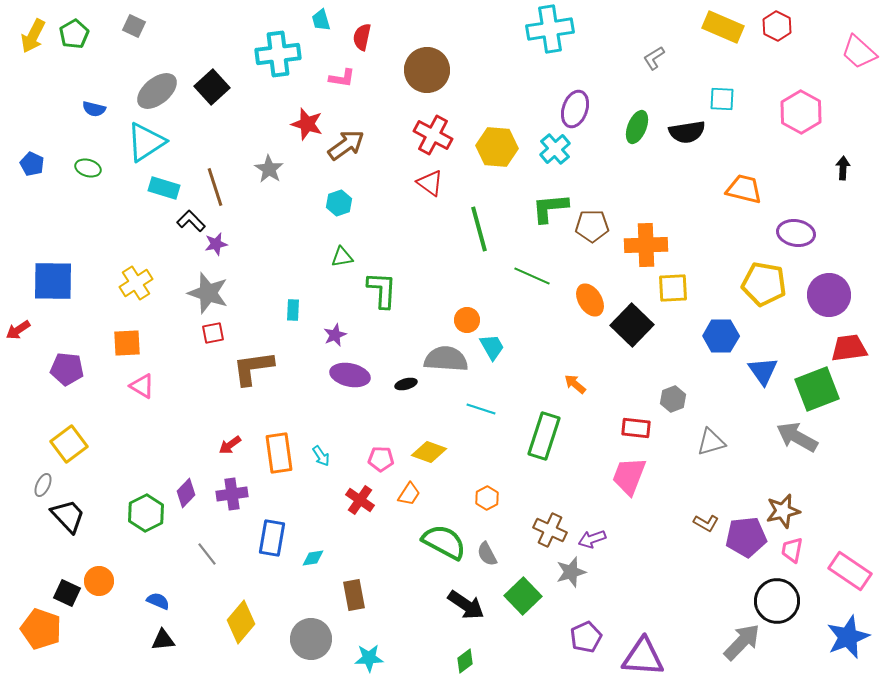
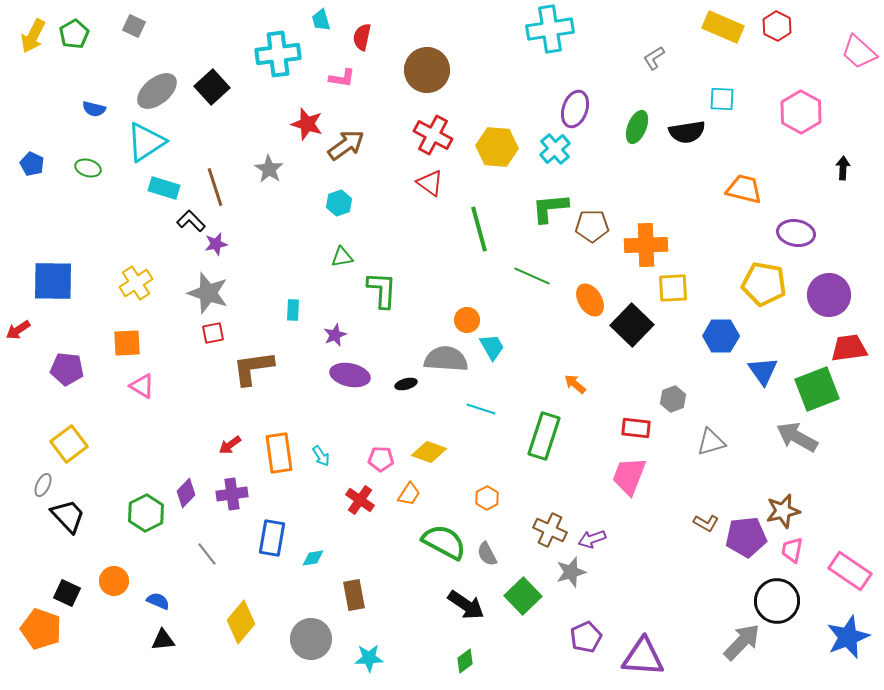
orange circle at (99, 581): moved 15 px right
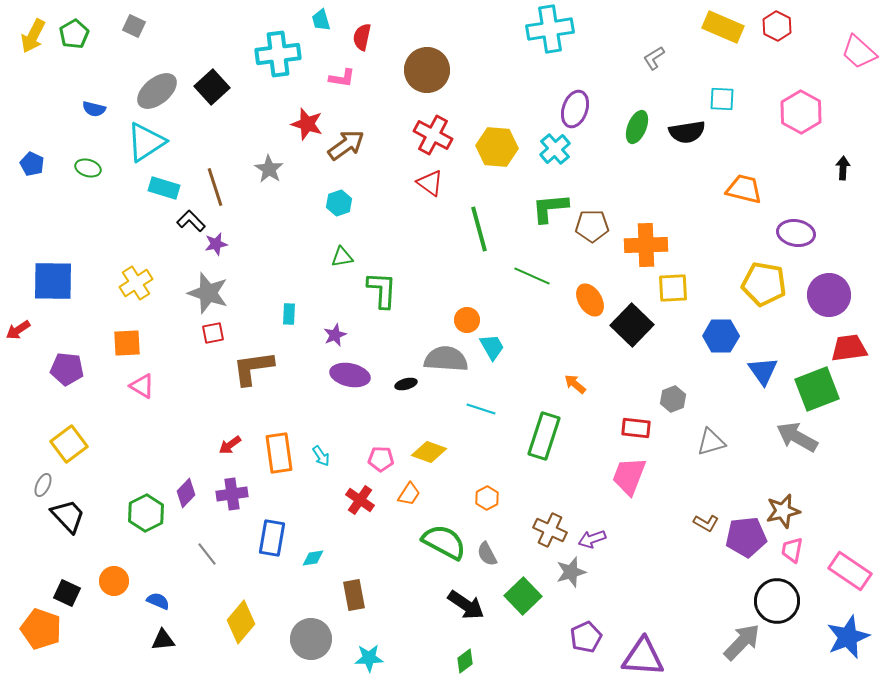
cyan rectangle at (293, 310): moved 4 px left, 4 px down
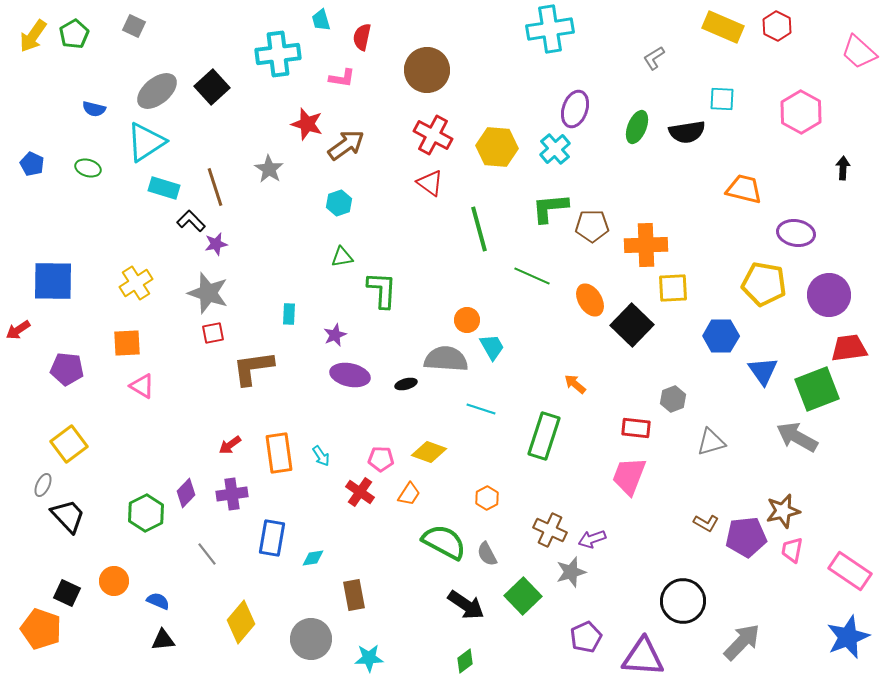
yellow arrow at (33, 36): rotated 8 degrees clockwise
red cross at (360, 500): moved 8 px up
black circle at (777, 601): moved 94 px left
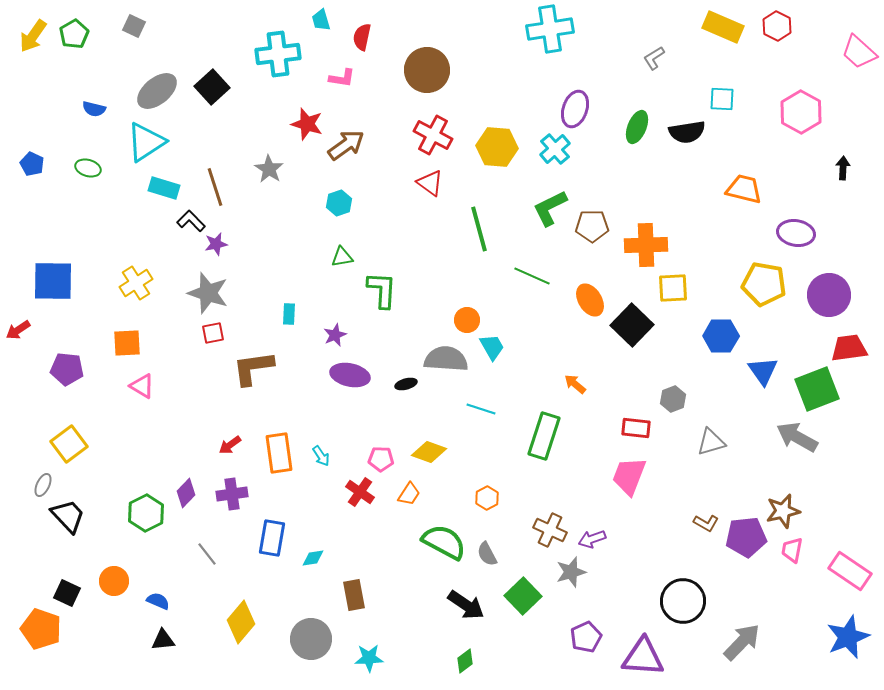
green L-shape at (550, 208): rotated 21 degrees counterclockwise
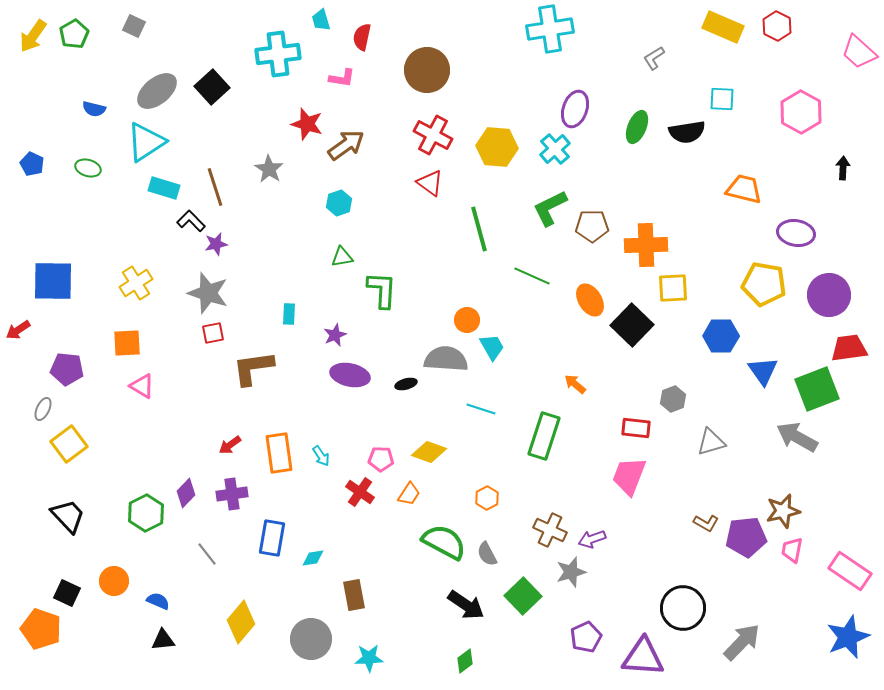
gray ellipse at (43, 485): moved 76 px up
black circle at (683, 601): moved 7 px down
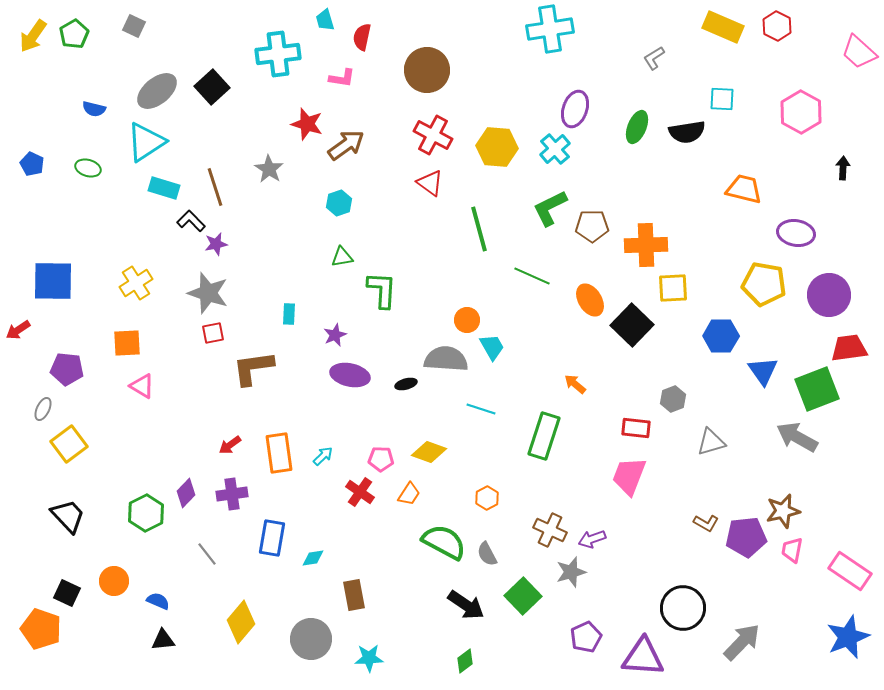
cyan trapezoid at (321, 20): moved 4 px right
cyan arrow at (321, 456): moved 2 px right; rotated 100 degrees counterclockwise
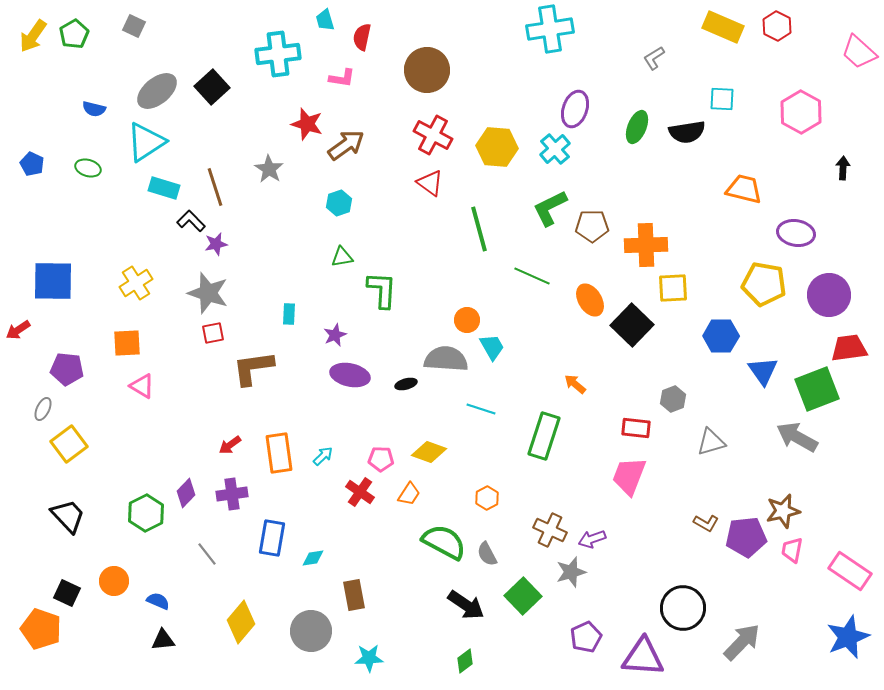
gray circle at (311, 639): moved 8 px up
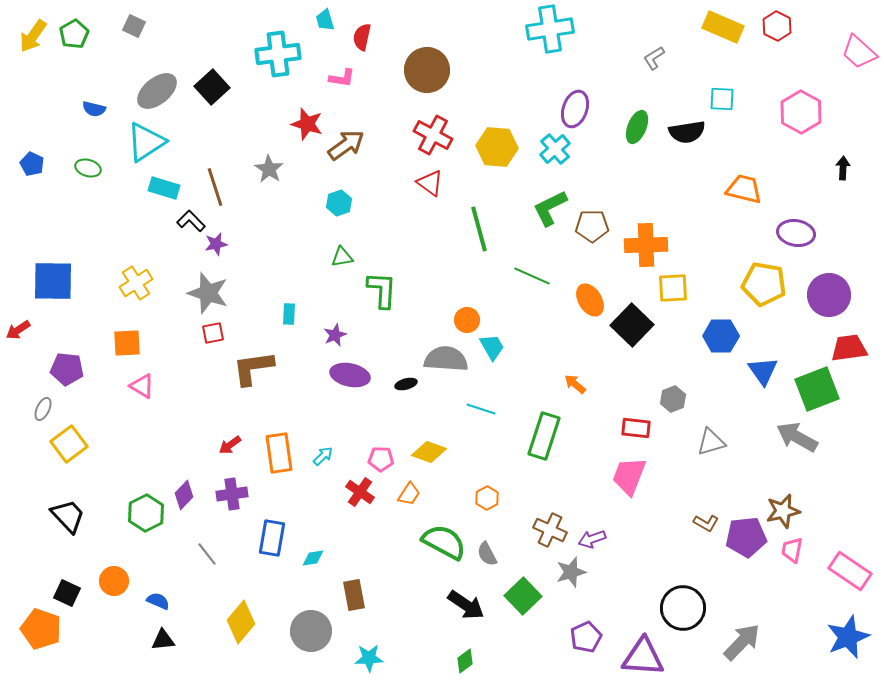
purple diamond at (186, 493): moved 2 px left, 2 px down
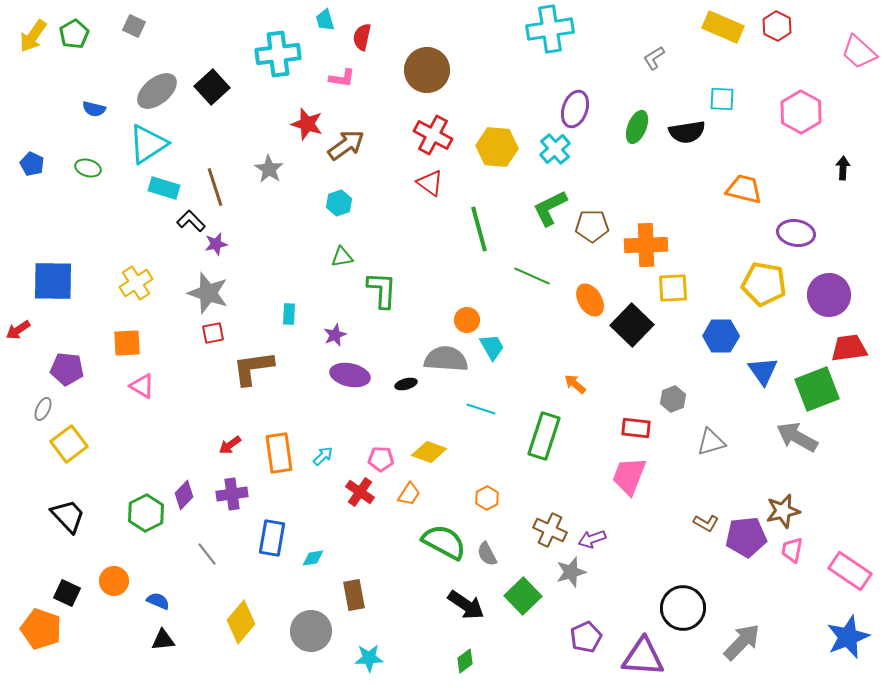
cyan triangle at (146, 142): moved 2 px right, 2 px down
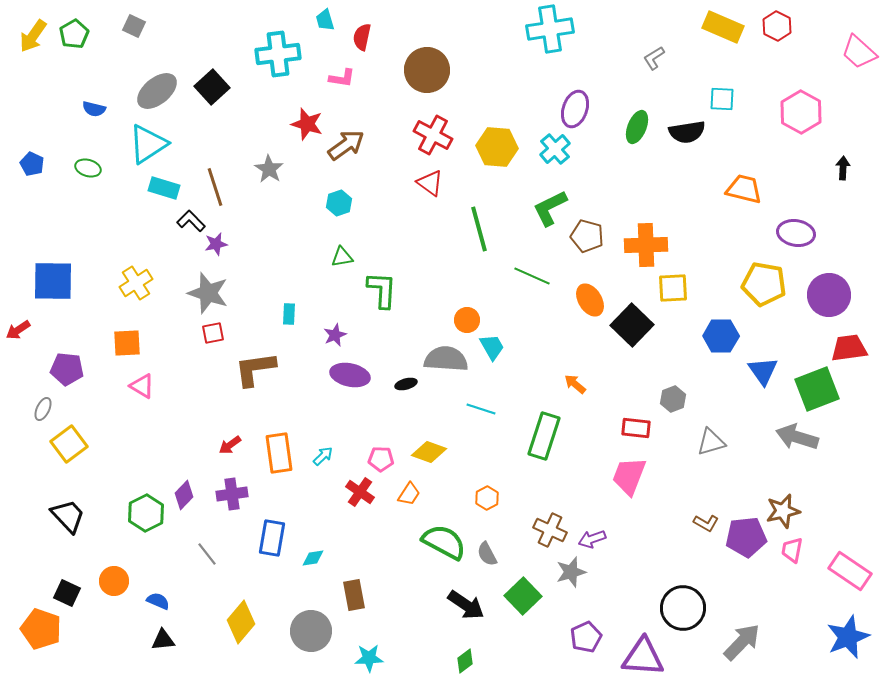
brown pentagon at (592, 226): moved 5 px left, 10 px down; rotated 16 degrees clockwise
brown L-shape at (253, 368): moved 2 px right, 1 px down
gray arrow at (797, 437): rotated 12 degrees counterclockwise
